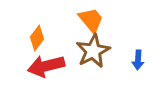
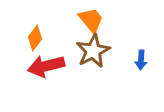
orange diamond: moved 2 px left
blue arrow: moved 3 px right
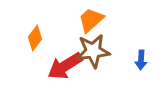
orange trapezoid: rotated 92 degrees counterclockwise
brown star: rotated 20 degrees clockwise
red arrow: moved 19 px right; rotated 18 degrees counterclockwise
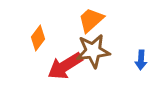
orange diamond: moved 3 px right
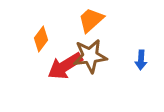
orange diamond: moved 3 px right, 1 px down
brown star: moved 3 px left, 5 px down
